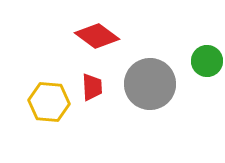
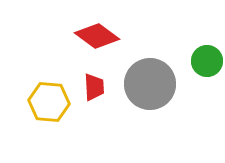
red trapezoid: moved 2 px right
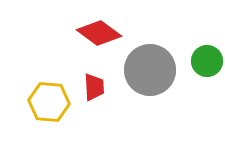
red diamond: moved 2 px right, 3 px up
gray circle: moved 14 px up
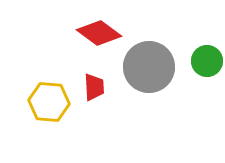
gray circle: moved 1 px left, 3 px up
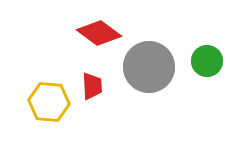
red trapezoid: moved 2 px left, 1 px up
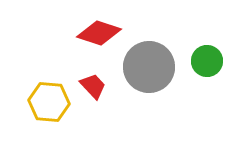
red diamond: rotated 18 degrees counterclockwise
red trapezoid: moved 1 px right; rotated 40 degrees counterclockwise
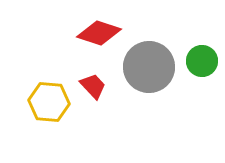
green circle: moved 5 px left
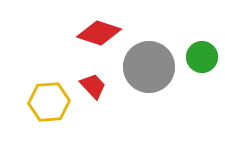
green circle: moved 4 px up
yellow hexagon: rotated 9 degrees counterclockwise
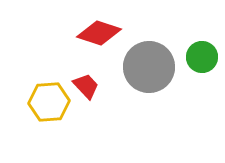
red trapezoid: moved 7 px left
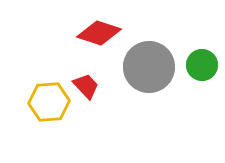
green circle: moved 8 px down
